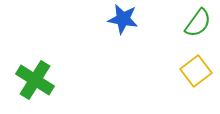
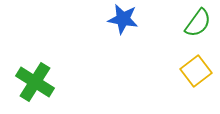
green cross: moved 2 px down
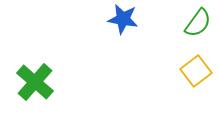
green cross: rotated 9 degrees clockwise
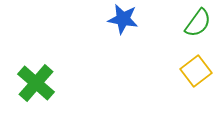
green cross: moved 1 px right, 1 px down
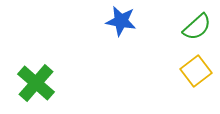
blue star: moved 2 px left, 2 px down
green semicircle: moved 1 px left, 4 px down; rotated 12 degrees clockwise
